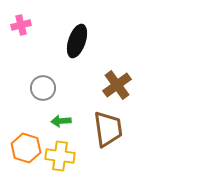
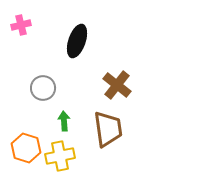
brown cross: rotated 16 degrees counterclockwise
green arrow: moved 3 px right; rotated 90 degrees clockwise
yellow cross: rotated 20 degrees counterclockwise
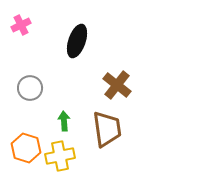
pink cross: rotated 12 degrees counterclockwise
gray circle: moved 13 px left
brown trapezoid: moved 1 px left
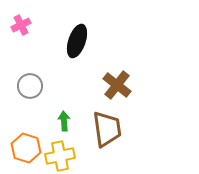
gray circle: moved 2 px up
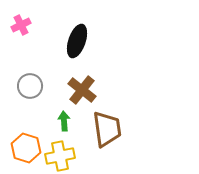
brown cross: moved 35 px left, 5 px down
